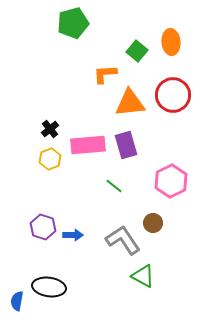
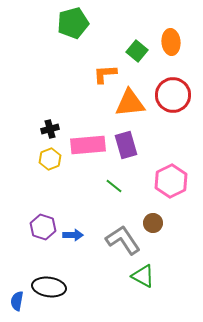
black cross: rotated 24 degrees clockwise
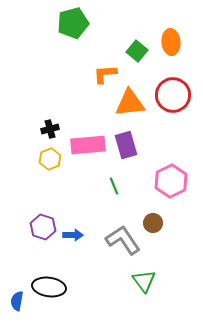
green line: rotated 30 degrees clockwise
green triangle: moved 1 px right, 5 px down; rotated 25 degrees clockwise
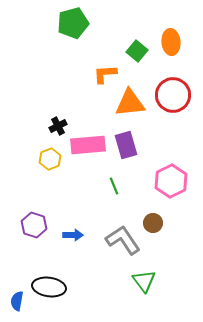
black cross: moved 8 px right, 3 px up; rotated 12 degrees counterclockwise
purple hexagon: moved 9 px left, 2 px up
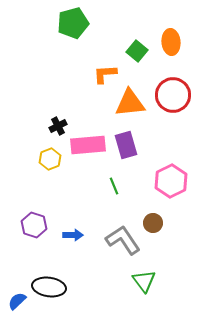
blue semicircle: rotated 36 degrees clockwise
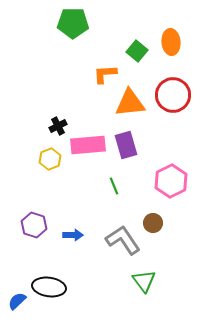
green pentagon: rotated 16 degrees clockwise
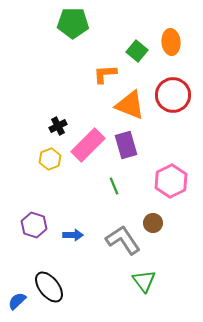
orange triangle: moved 2 px down; rotated 28 degrees clockwise
pink rectangle: rotated 40 degrees counterclockwise
black ellipse: rotated 44 degrees clockwise
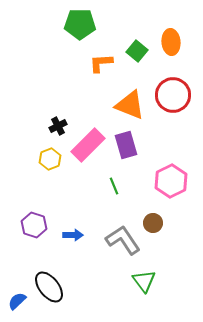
green pentagon: moved 7 px right, 1 px down
orange L-shape: moved 4 px left, 11 px up
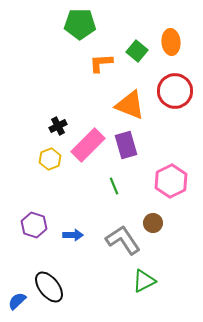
red circle: moved 2 px right, 4 px up
green triangle: rotated 40 degrees clockwise
